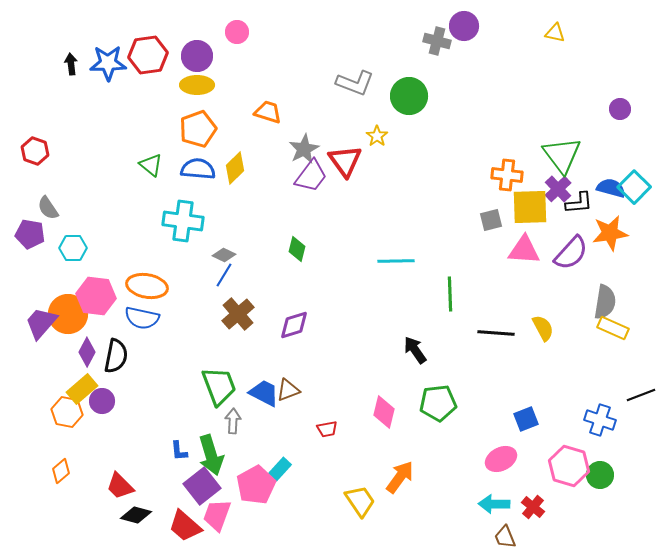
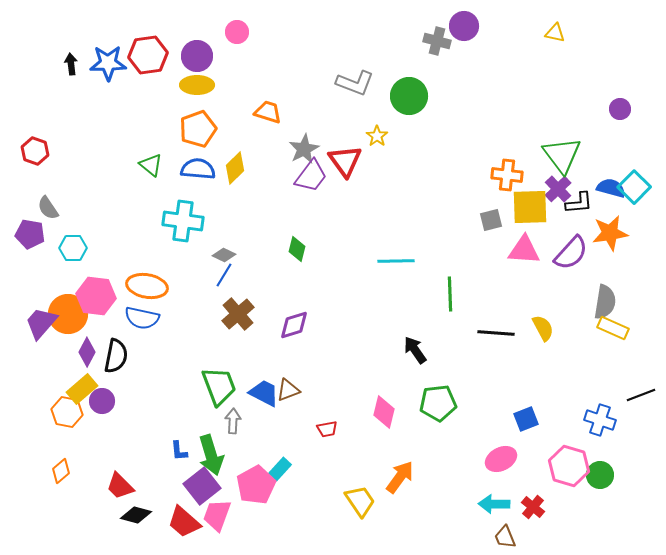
red trapezoid at (185, 526): moved 1 px left, 4 px up
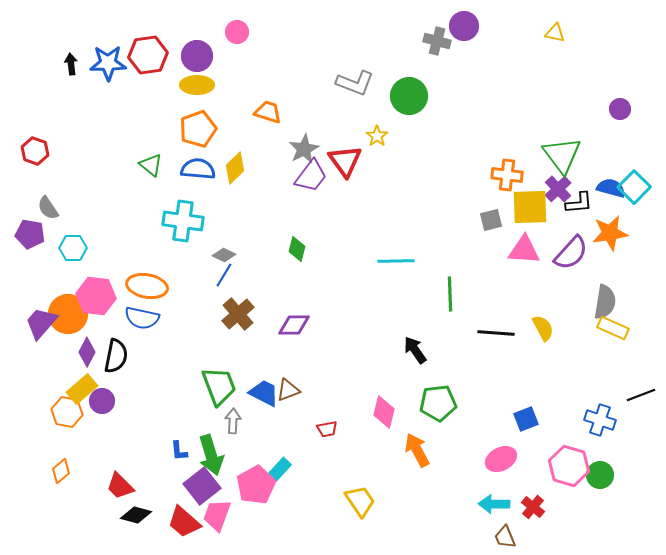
purple diamond at (294, 325): rotated 16 degrees clockwise
orange arrow at (400, 477): moved 17 px right, 27 px up; rotated 64 degrees counterclockwise
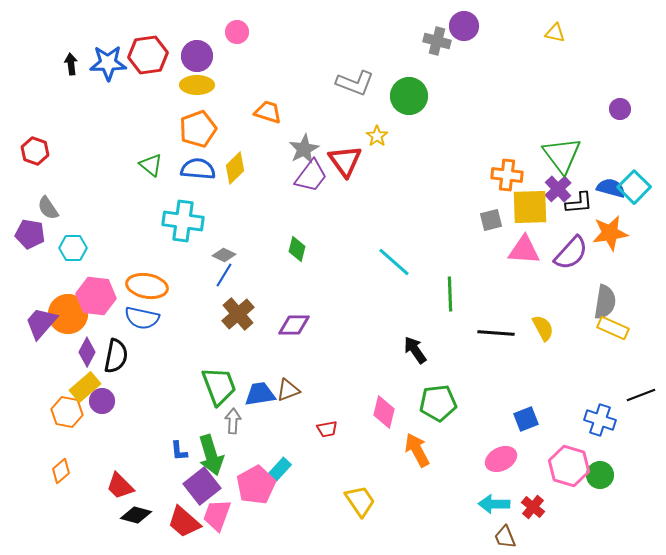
cyan line at (396, 261): moved 2 px left, 1 px down; rotated 42 degrees clockwise
yellow rectangle at (82, 389): moved 3 px right, 2 px up
blue trapezoid at (264, 393): moved 4 px left, 1 px down; rotated 36 degrees counterclockwise
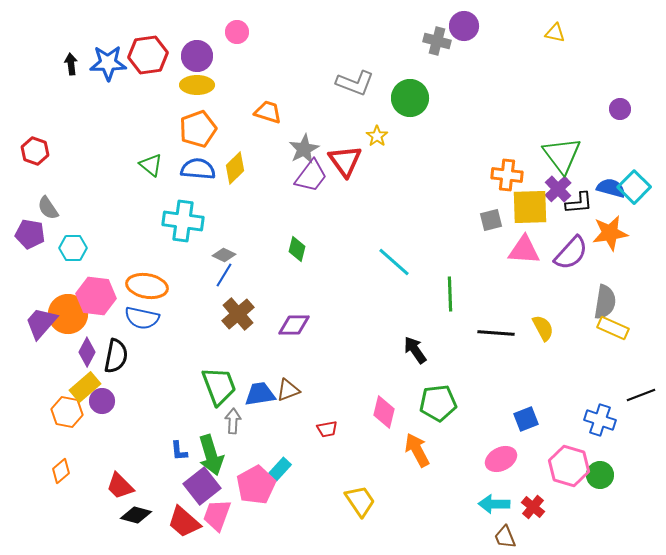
green circle at (409, 96): moved 1 px right, 2 px down
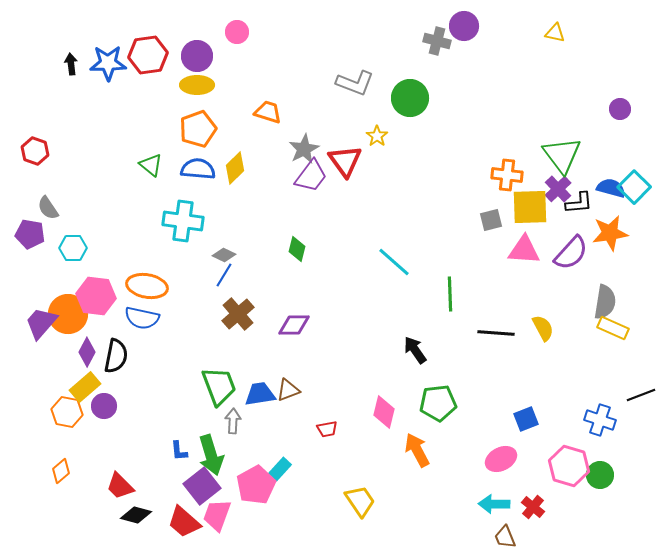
purple circle at (102, 401): moved 2 px right, 5 px down
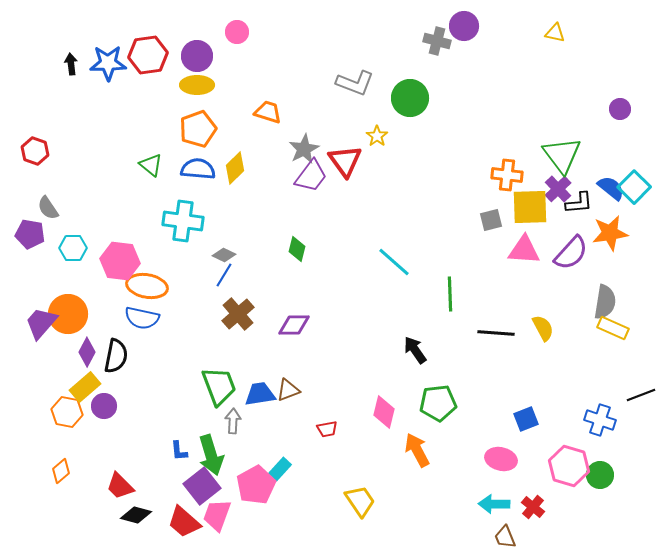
blue semicircle at (611, 188): rotated 24 degrees clockwise
pink hexagon at (96, 296): moved 24 px right, 35 px up
pink ellipse at (501, 459): rotated 40 degrees clockwise
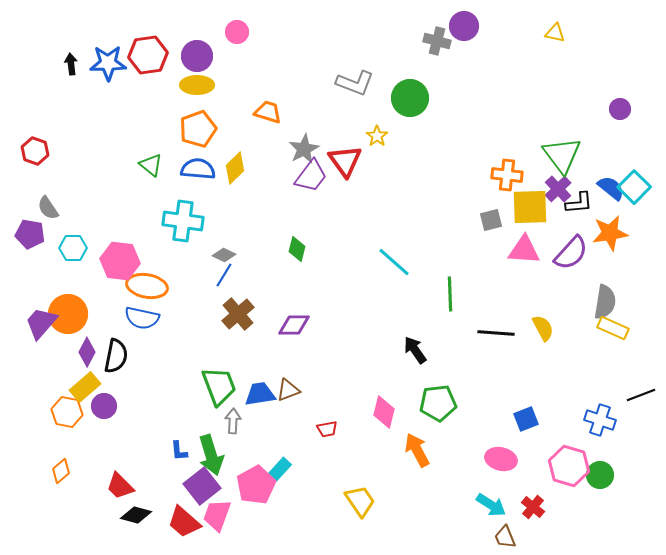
cyan arrow at (494, 504): moved 3 px left, 1 px down; rotated 148 degrees counterclockwise
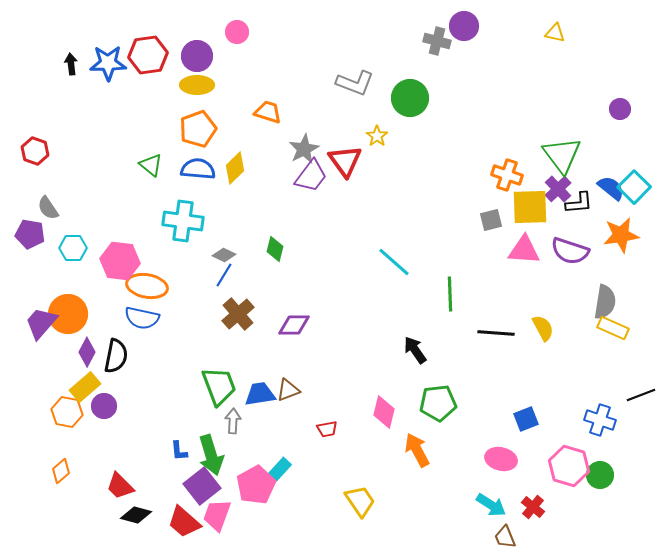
orange cross at (507, 175): rotated 12 degrees clockwise
orange star at (610, 233): moved 11 px right, 2 px down
green diamond at (297, 249): moved 22 px left
purple semicircle at (571, 253): moved 1 px left, 2 px up; rotated 66 degrees clockwise
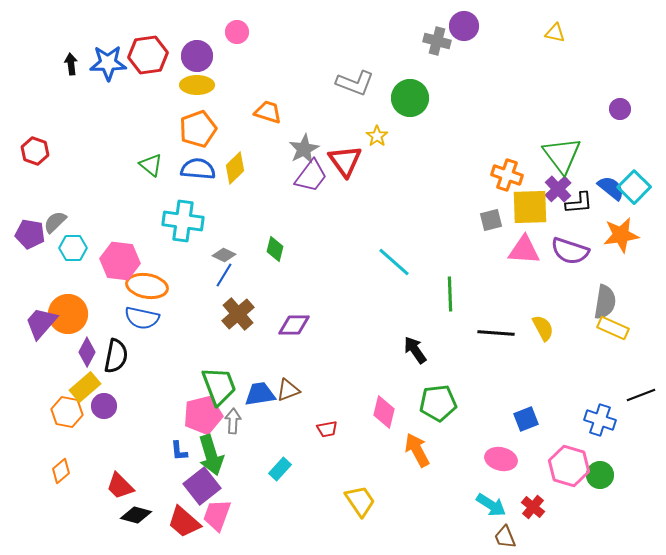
gray semicircle at (48, 208): moved 7 px right, 14 px down; rotated 80 degrees clockwise
pink pentagon at (256, 485): moved 53 px left, 70 px up; rotated 15 degrees clockwise
